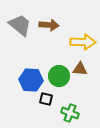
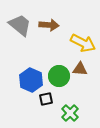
yellow arrow: moved 1 px down; rotated 25 degrees clockwise
blue hexagon: rotated 20 degrees clockwise
black square: rotated 24 degrees counterclockwise
green cross: rotated 24 degrees clockwise
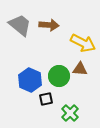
blue hexagon: moved 1 px left
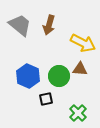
brown arrow: rotated 102 degrees clockwise
blue hexagon: moved 2 px left, 4 px up
green cross: moved 8 px right
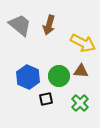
brown triangle: moved 1 px right, 2 px down
blue hexagon: moved 1 px down
green cross: moved 2 px right, 10 px up
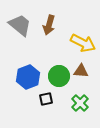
blue hexagon: rotated 15 degrees clockwise
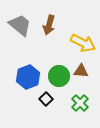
black square: rotated 32 degrees counterclockwise
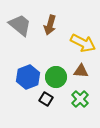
brown arrow: moved 1 px right
green circle: moved 3 px left, 1 px down
black square: rotated 16 degrees counterclockwise
green cross: moved 4 px up
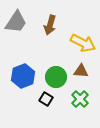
gray trapezoid: moved 4 px left, 3 px up; rotated 85 degrees clockwise
blue hexagon: moved 5 px left, 1 px up
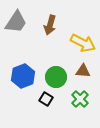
brown triangle: moved 2 px right
